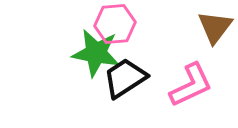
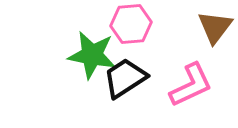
pink hexagon: moved 16 px right
green star: moved 4 px left, 2 px down
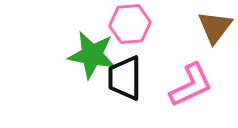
pink hexagon: moved 1 px left
black trapezoid: rotated 57 degrees counterclockwise
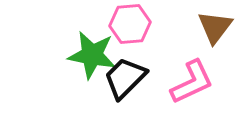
black trapezoid: rotated 45 degrees clockwise
pink L-shape: moved 1 px right, 3 px up
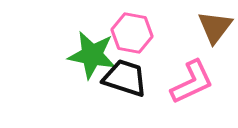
pink hexagon: moved 2 px right, 9 px down; rotated 15 degrees clockwise
black trapezoid: rotated 63 degrees clockwise
